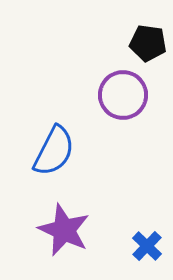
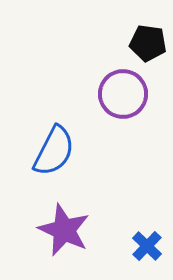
purple circle: moved 1 px up
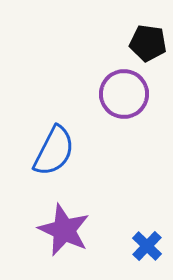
purple circle: moved 1 px right
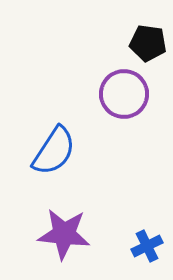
blue semicircle: rotated 6 degrees clockwise
purple star: moved 4 px down; rotated 18 degrees counterclockwise
blue cross: rotated 20 degrees clockwise
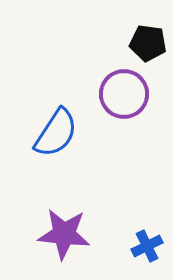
blue semicircle: moved 2 px right, 18 px up
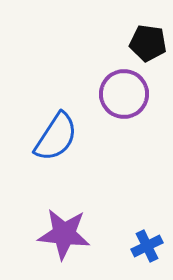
blue semicircle: moved 4 px down
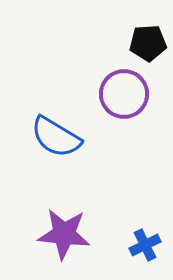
black pentagon: rotated 12 degrees counterclockwise
blue semicircle: rotated 88 degrees clockwise
blue cross: moved 2 px left, 1 px up
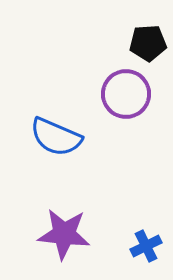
purple circle: moved 2 px right
blue semicircle: rotated 8 degrees counterclockwise
blue cross: moved 1 px right, 1 px down
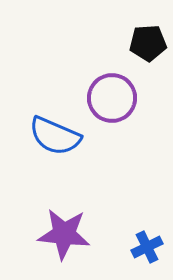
purple circle: moved 14 px left, 4 px down
blue semicircle: moved 1 px left, 1 px up
blue cross: moved 1 px right, 1 px down
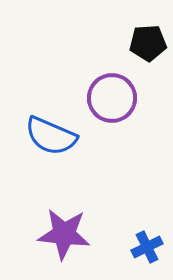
blue semicircle: moved 4 px left
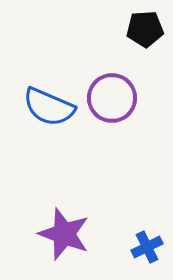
black pentagon: moved 3 px left, 14 px up
blue semicircle: moved 2 px left, 29 px up
purple star: rotated 14 degrees clockwise
